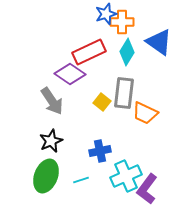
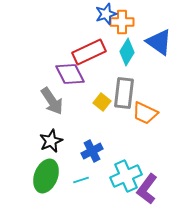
purple diamond: rotated 28 degrees clockwise
blue cross: moved 8 px left; rotated 15 degrees counterclockwise
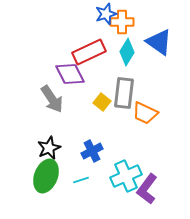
gray arrow: moved 2 px up
black star: moved 2 px left, 7 px down
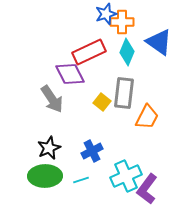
cyan diamond: rotated 8 degrees counterclockwise
orange trapezoid: moved 2 px right, 4 px down; rotated 88 degrees counterclockwise
green ellipse: moved 1 px left; rotated 68 degrees clockwise
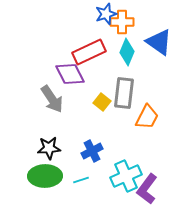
black star: rotated 20 degrees clockwise
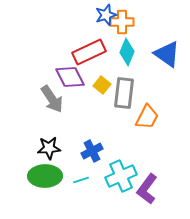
blue star: moved 1 px down
blue triangle: moved 8 px right, 12 px down
purple diamond: moved 3 px down
yellow square: moved 17 px up
cyan cross: moved 5 px left
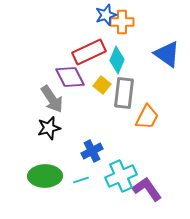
cyan diamond: moved 10 px left, 8 px down
black star: moved 20 px up; rotated 10 degrees counterclockwise
purple L-shape: rotated 108 degrees clockwise
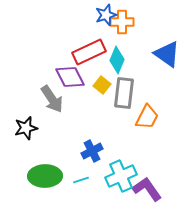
black star: moved 23 px left
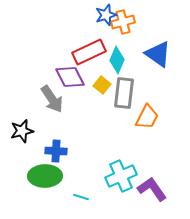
orange cross: moved 1 px right; rotated 15 degrees counterclockwise
blue triangle: moved 9 px left
black star: moved 4 px left, 3 px down
blue cross: moved 36 px left; rotated 30 degrees clockwise
cyan line: moved 17 px down; rotated 35 degrees clockwise
purple L-shape: moved 5 px right
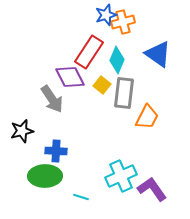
red rectangle: rotated 32 degrees counterclockwise
